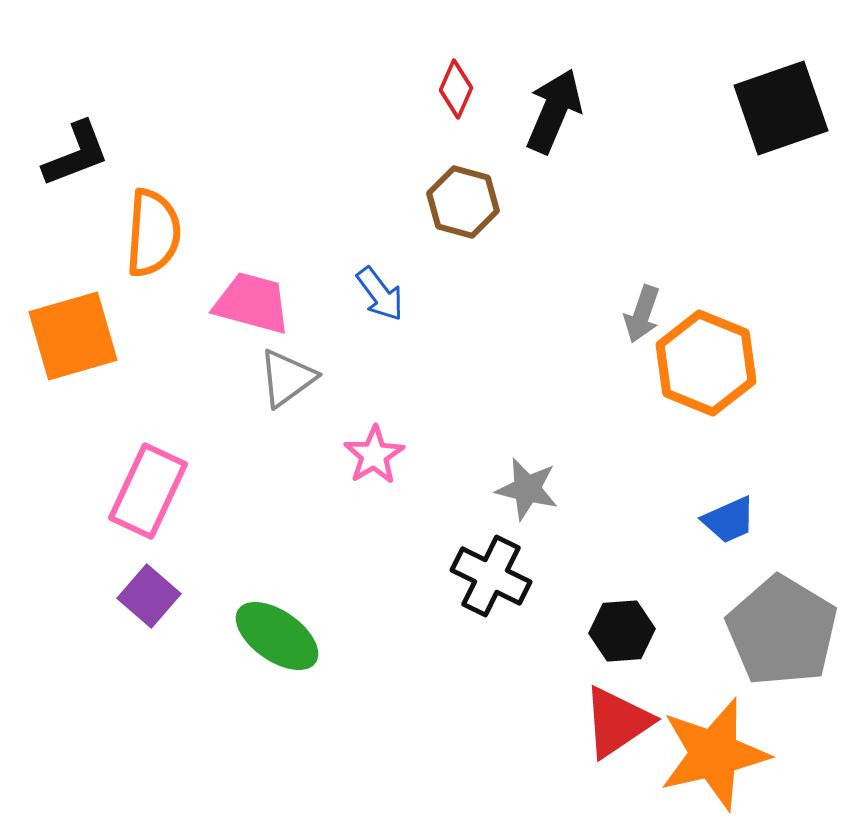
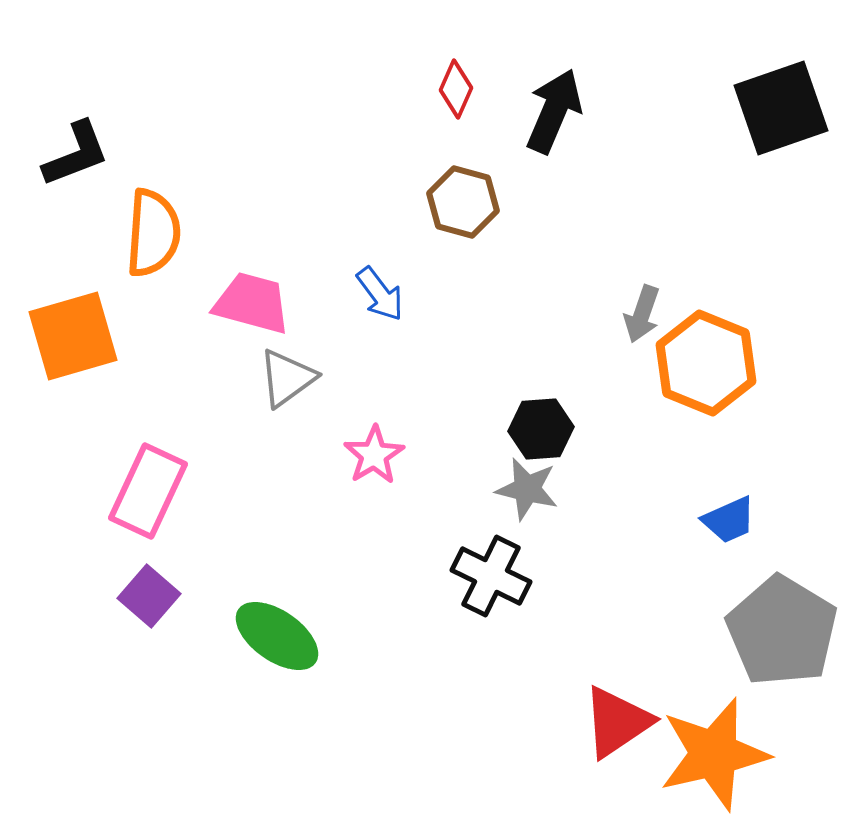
black hexagon: moved 81 px left, 202 px up
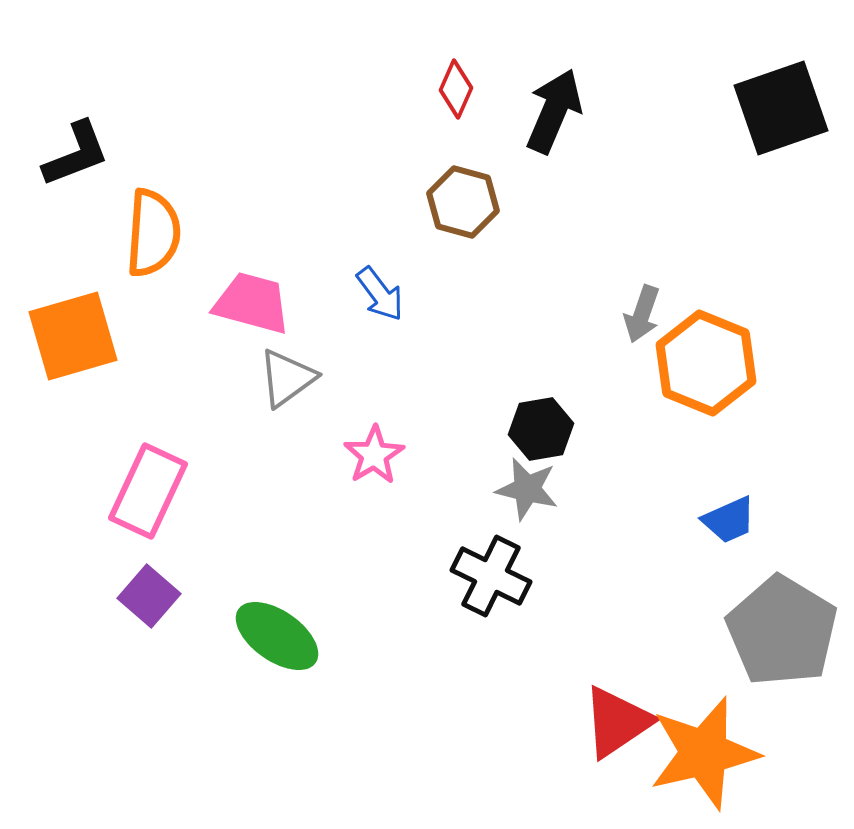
black hexagon: rotated 6 degrees counterclockwise
orange star: moved 10 px left, 1 px up
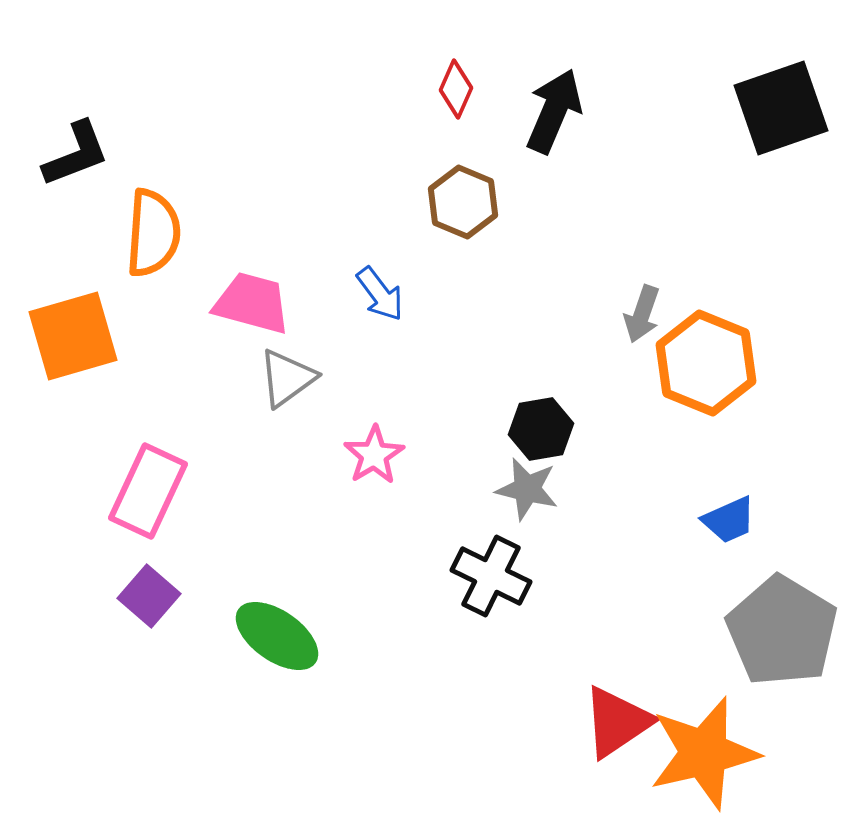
brown hexagon: rotated 8 degrees clockwise
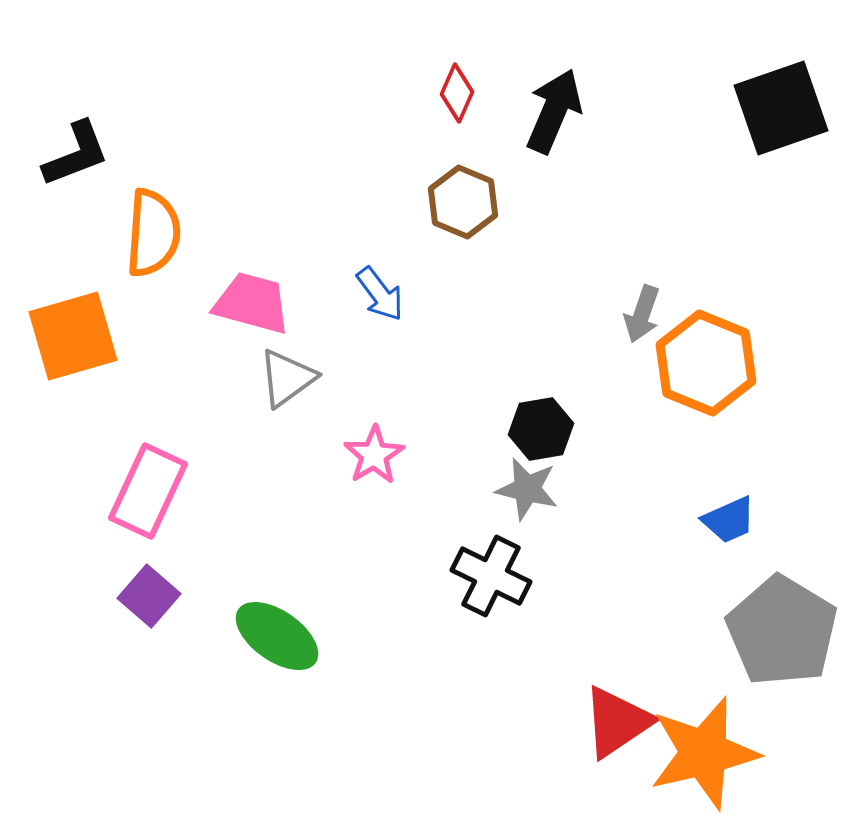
red diamond: moved 1 px right, 4 px down
